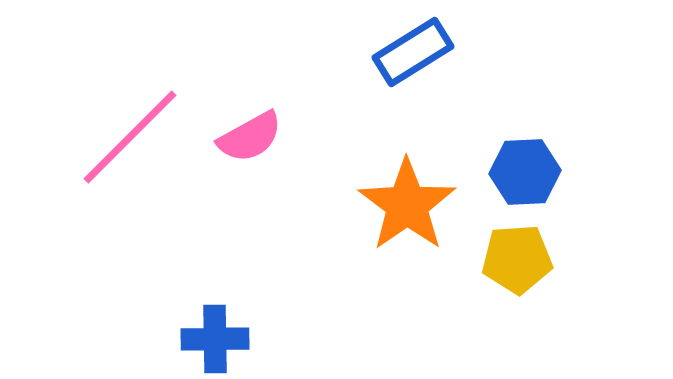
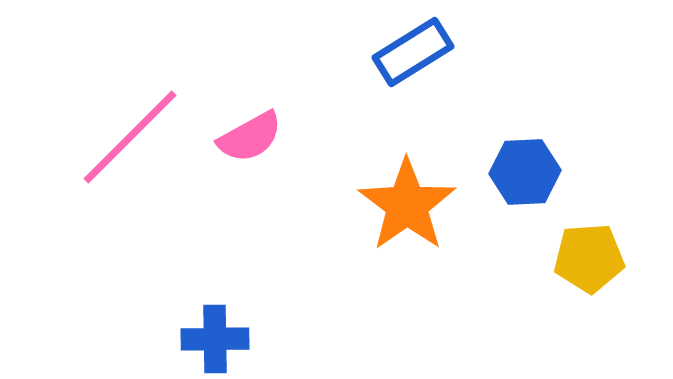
yellow pentagon: moved 72 px right, 1 px up
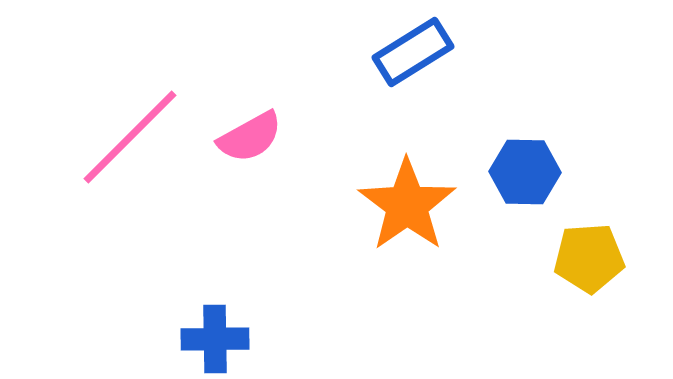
blue hexagon: rotated 4 degrees clockwise
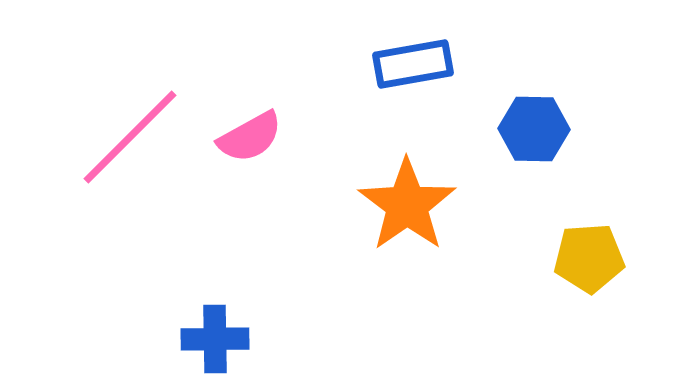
blue rectangle: moved 12 px down; rotated 22 degrees clockwise
blue hexagon: moved 9 px right, 43 px up
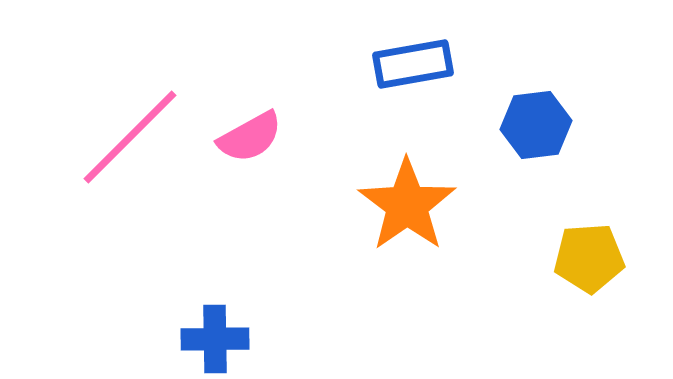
blue hexagon: moved 2 px right, 4 px up; rotated 8 degrees counterclockwise
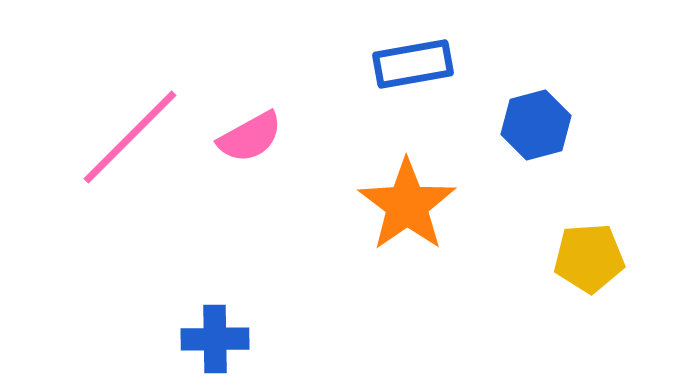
blue hexagon: rotated 8 degrees counterclockwise
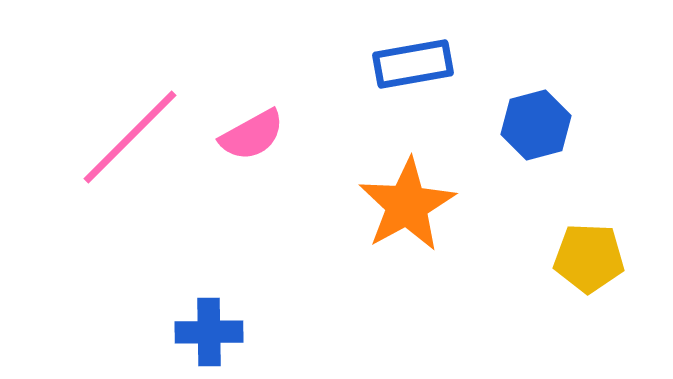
pink semicircle: moved 2 px right, 2 px up
orange star: rotated 6 degrees clockwise
yellow pentagon: rotated 6 degrees clockwise
blue cross: moved 6 px left, 7 px up
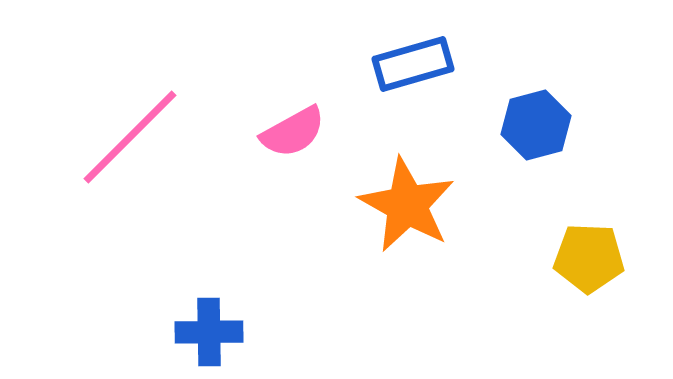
blue rectangle: rotated 6 degrees counterclockwise
pink semicircle: moved 41 px right, 3 px up
orange star: rotated 14 degrees counterclockwise
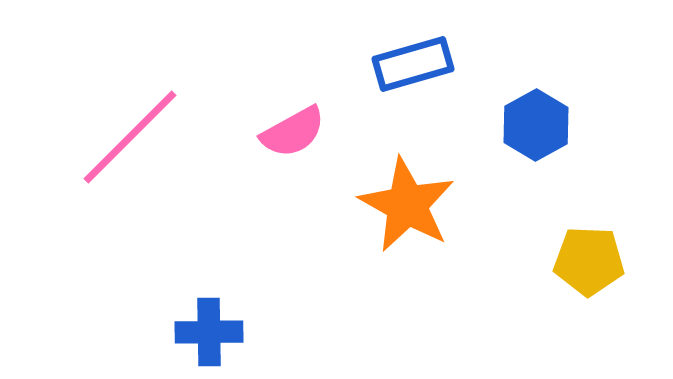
blue hexagon: rotated 14 degrees counterclockwise
yellow pentagon: moved 3 px down
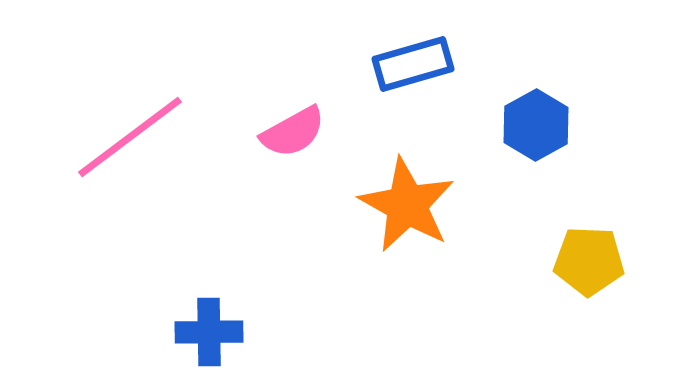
pink line: rotated 8 degrees clockwise
